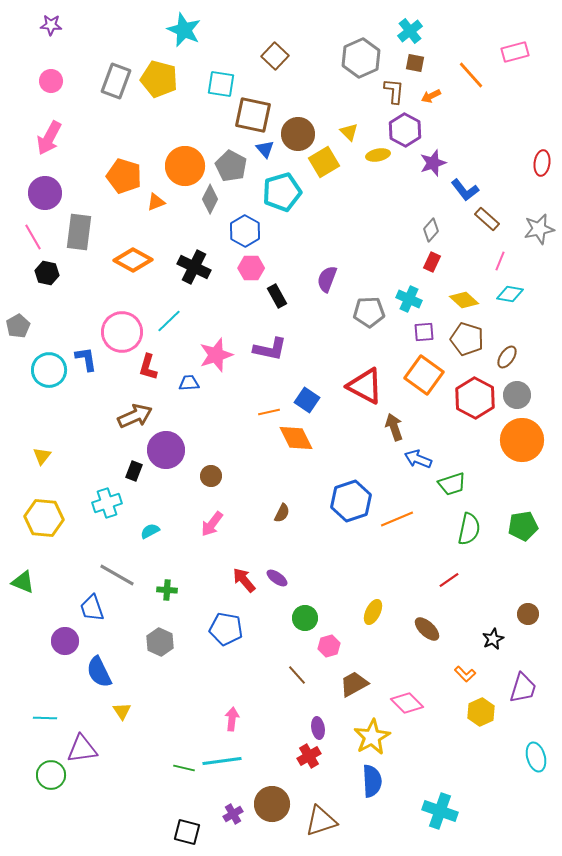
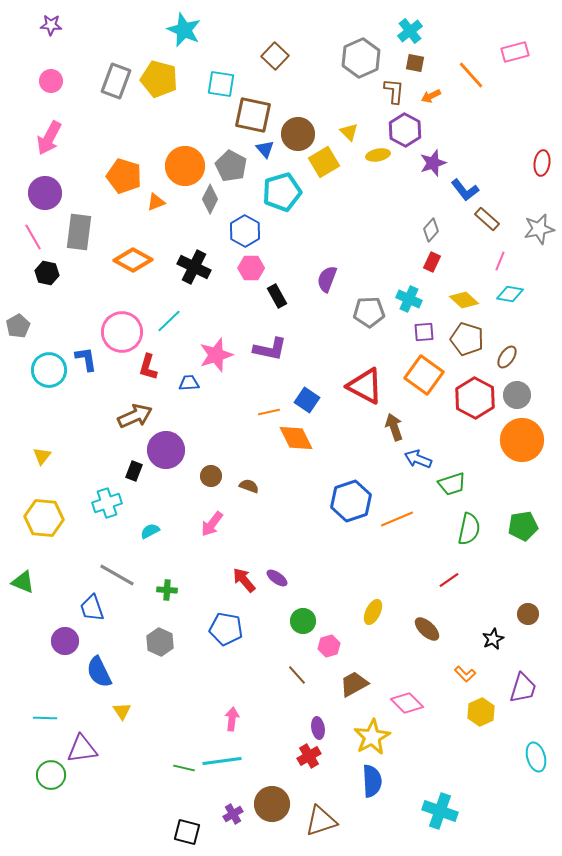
brown semicircle at (282, 513): moved 33 px left, 27 px up; rotated 96 degrees counterclockwise
green circle at (305, 618): moved 2 px left, 3 px down
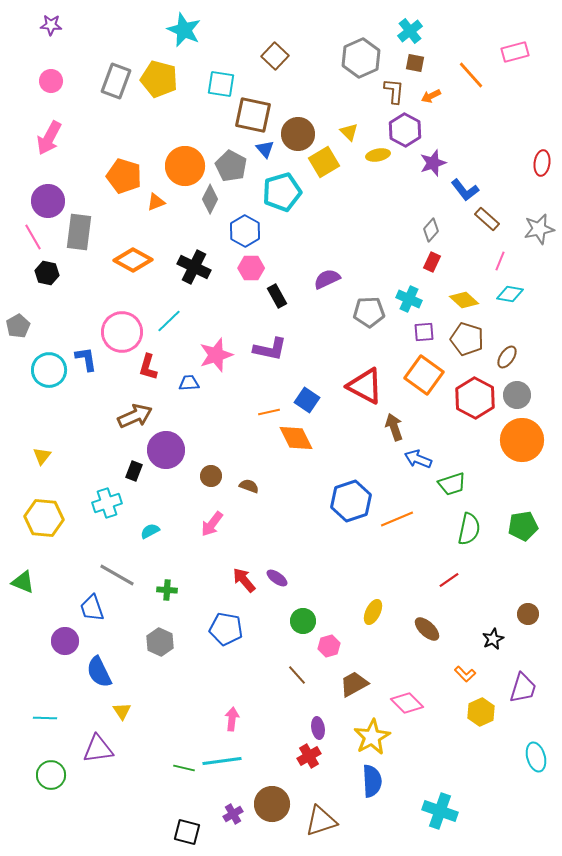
purple circle at (45, 193): moved 3 px right, 8 px down
purple semicircle at (327, 279): rotated 44 degrees clockwise
purple triangle at (82, 749): moved 16 px right
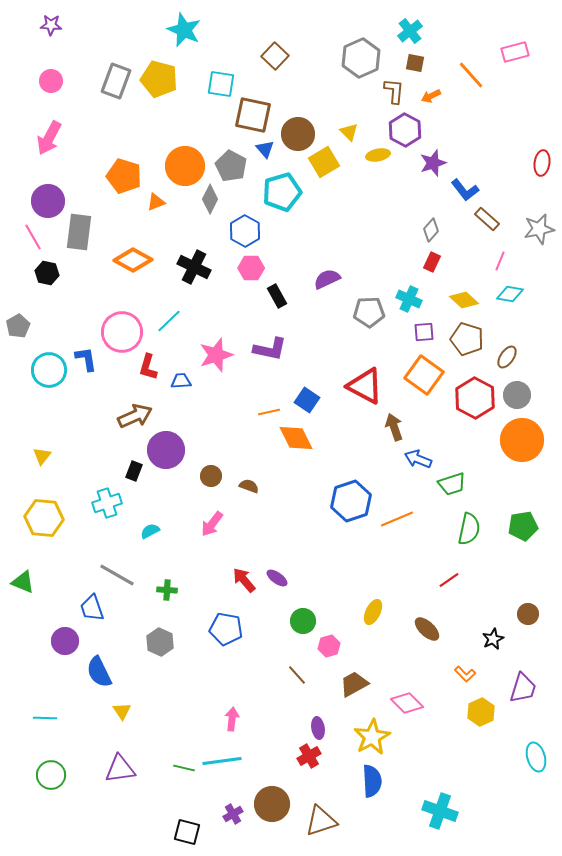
blue trapezoid at (189, 383): moved 8 px left, 2 px up
purple triangle at (98, 749): moved 22 px right, 20 px down
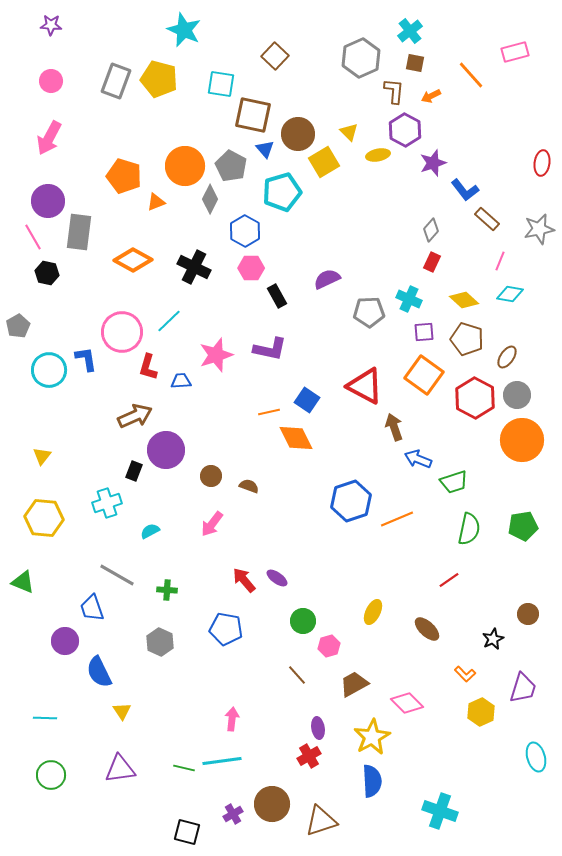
green trapezoid at (452, 484): moved 2 px right, 2 px up
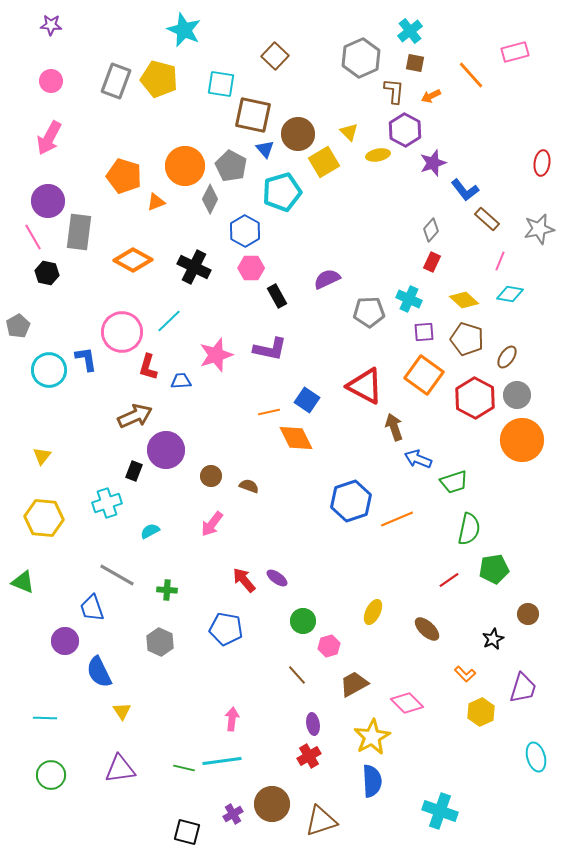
green pentagon at (523, 526): moved 29 px left, 43 px down
purple ellipse at (318, 728): moved 5 px left, 4 px up
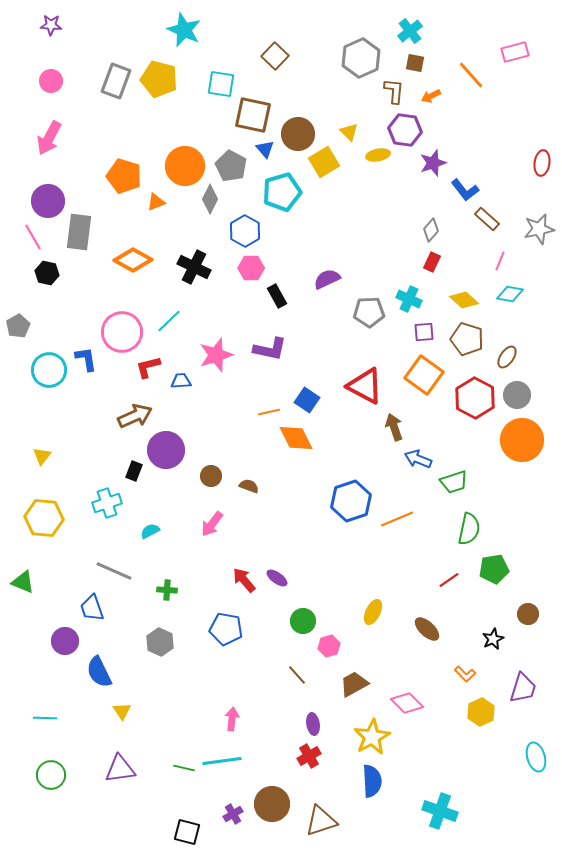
purple hexagon at (405, 130): rotated 20 degrees counterclockwise
red L-shape at (148, 367): rotated 60 degrees clockwise
gray line at (117, 575): moved 3 px left, 4 px up; rotated 6 degrees counterclockwise
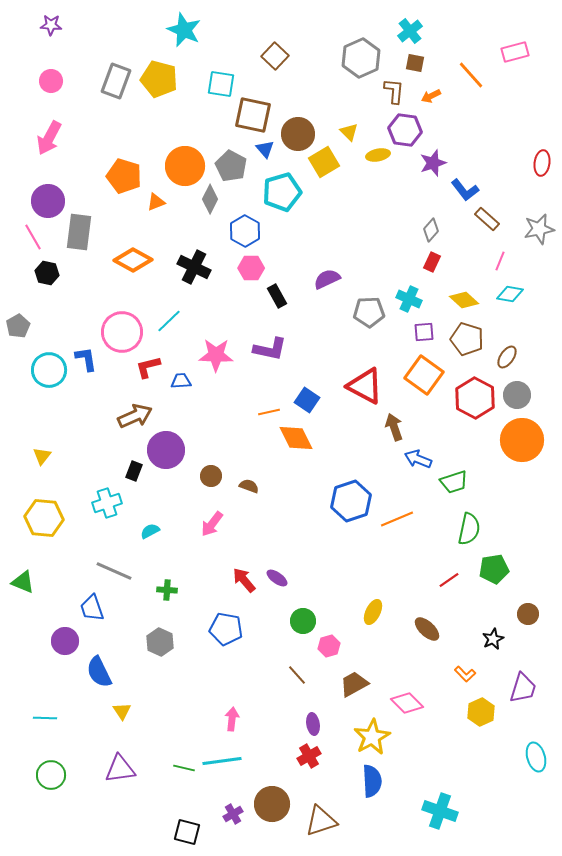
pink star at (216, 355): rotated 20 degrees clockwise
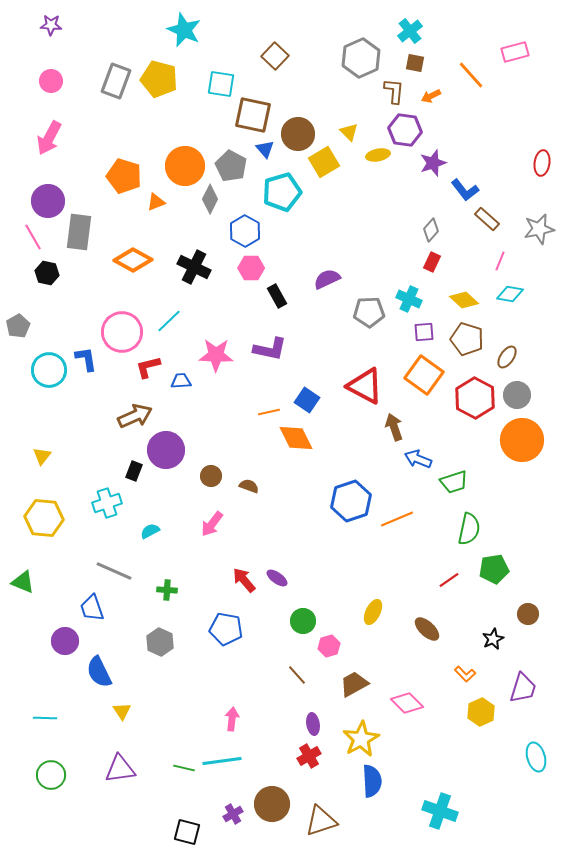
yellow star at (372, 737): moved 11 px left, 2 px down
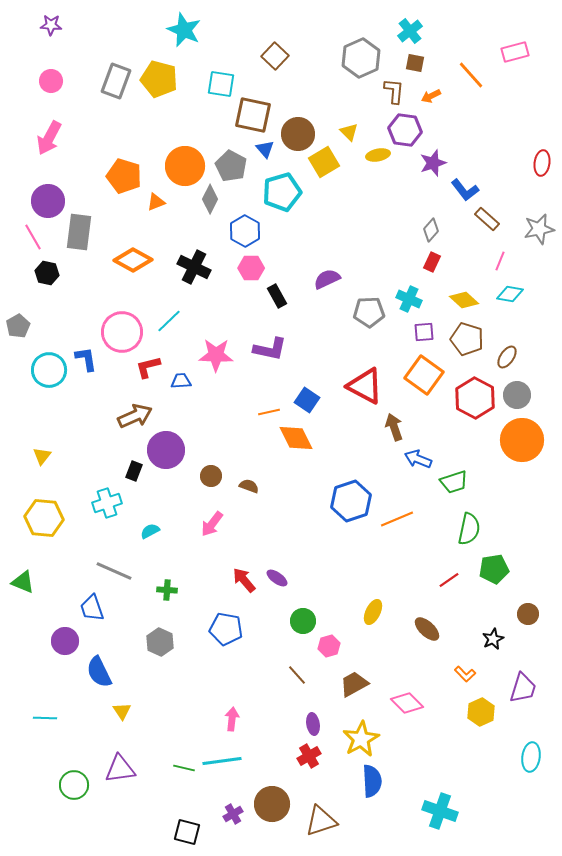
cyan ellipse at (536, 757): moved 5 px left; rotated 24 degrees clockwise
green circle at (51, 775): moved 23 px right, 10 px down
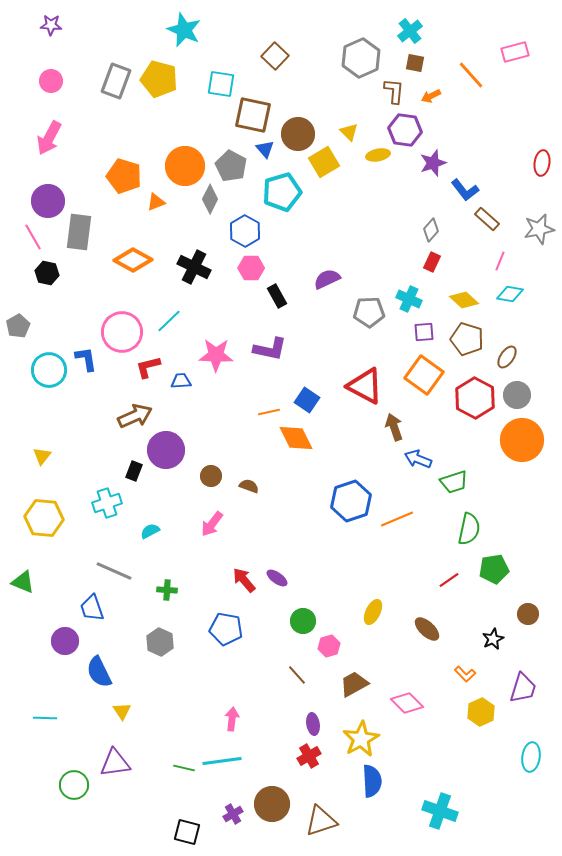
purple triangle at (120, 769): moved 5 px left, 6 px up
